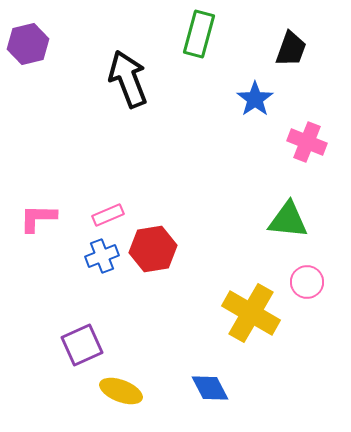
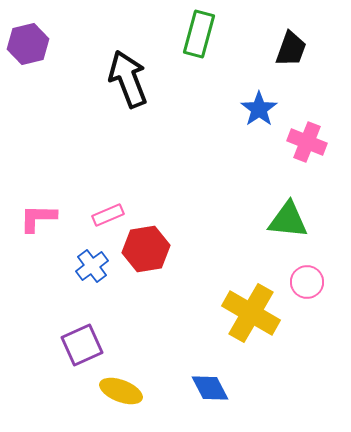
blue star: moved 4 px right, 10 px down
red hexagon: moved 7 px left
blue cross: moved 10 px left, 10 px down; rotated 16 degrees counterclockwise
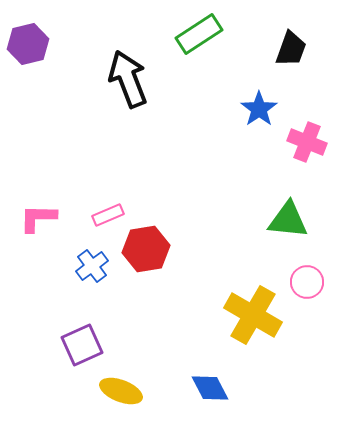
green rectangle: rotated 42 degrees clockwise
yellow cross: moved 2 px right, 2 px down
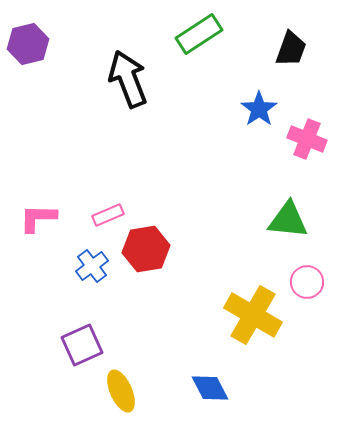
pink cross: moved 3 px up
yellow ellipse: rotated 45 degrees clockwise
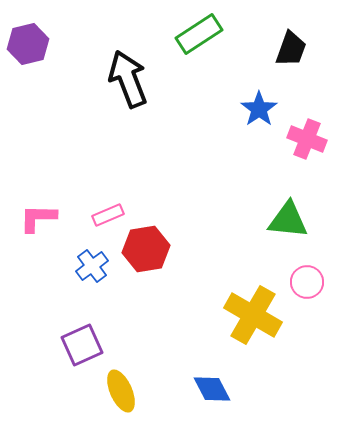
blue diamond: moved 2 px right, 1 px down
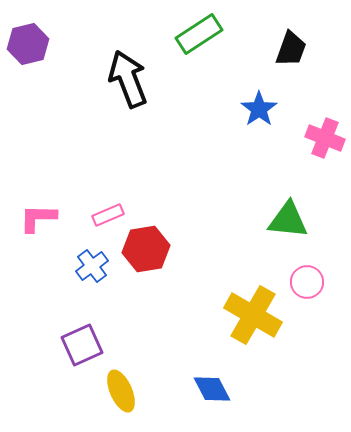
pink cross: moved 18 px right, 1 px up
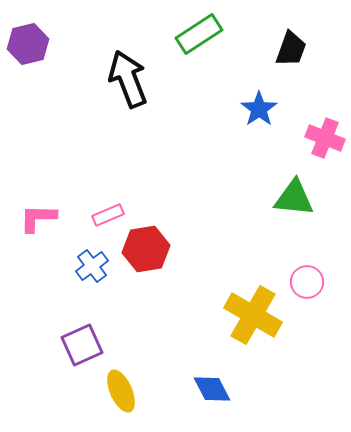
green triangle: moved 6 px right, 22 px up
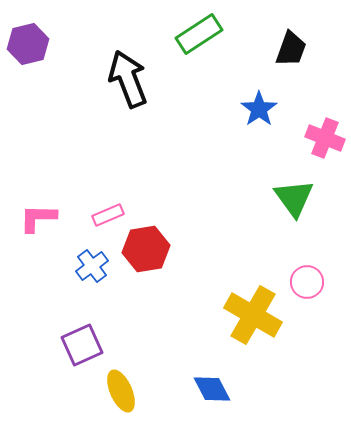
green triangle: rotated 48 degrees clockwise
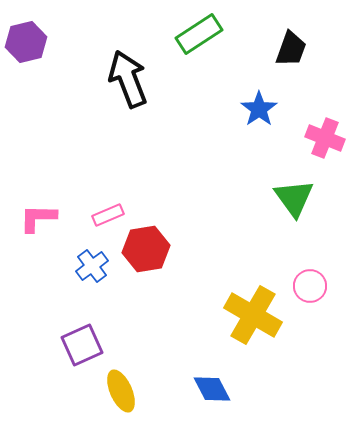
purple hexagon: moved 2 px left, 2 px up
pink circle: moved 3 px right, 4 px down
